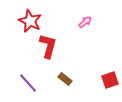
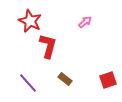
red square: moved 2 px left
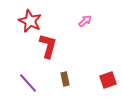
pink arrow: moved 1 px up
brown rectangle: rotated 40 degrees clockwise
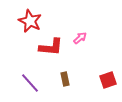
pink arrow: moved 5 px left, 17 px down
red L-shape: moved 3 px right, 1 px down; rotated 80 degrees clockwise
purple line: moved 2 px right
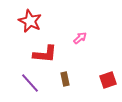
red L-shape: moved 6 px left, 7 px down
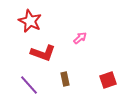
red L-shape: moved 2 px left, 1 px up; rotated 15 degrees clockwise
purple line: moved 1 px left, 2 px down
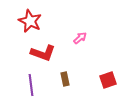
purple line: moved 2 px right; rotated 35 degrees clockwise
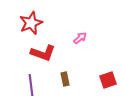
red star: moved 1 px right, 2 px down; rotated 25 degrees clockwise
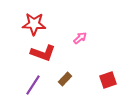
red star: moved 3 px right, 1 px down; rotated 25 degrees clockwise
brown rectangle: rotated 56 degrees clockwise
purple line: moved 2 px right; rotated 40 degrees clockwise
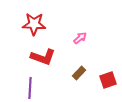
red L-shape: moved 4 px down
brown rectangle: moved 14 px right, 6 px up
purple line: moved 3 px left, 3 px down; rotated 30 degrees counterclockwise
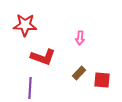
red star: moved 9 px left, 1 px down
pink arrow: rotated 136 degrees clockwise
red square: moved 6 px left; rotated 24 degrees clockwise
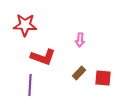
pink arrow: moved 2 px down
red square: moved 1 px right, 2 px up
purple line: moved 3 px up
